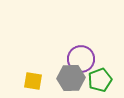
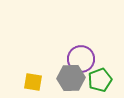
yellow square: moved 1 px down
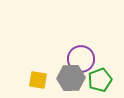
yellow square: moved 5 px right, 2 px up
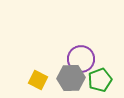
yellow square: rotated 18 degrees clockwise
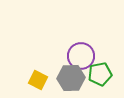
purple circle: moved 3 px up
green pentagon: moved 6 px up; rotated 10 degrees clockwise
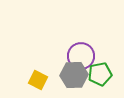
gray hexagon: moved 3 px right, 3 px up
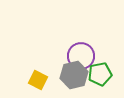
gray hexagon: rotated 12 degrees counterclockwise
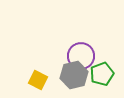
green pentagon: moved 2 px right; rotated 10 degrees counterclockwise
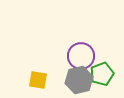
gray hexagon: moved 5 px right, 5 px down
yellow square: rotated 18 degrees counterclockwise
